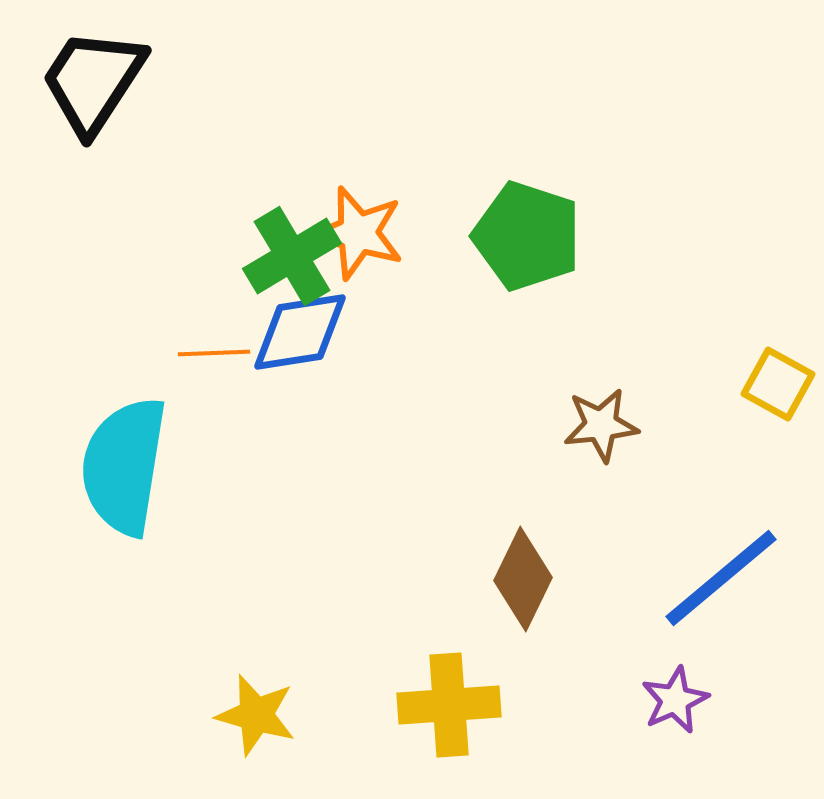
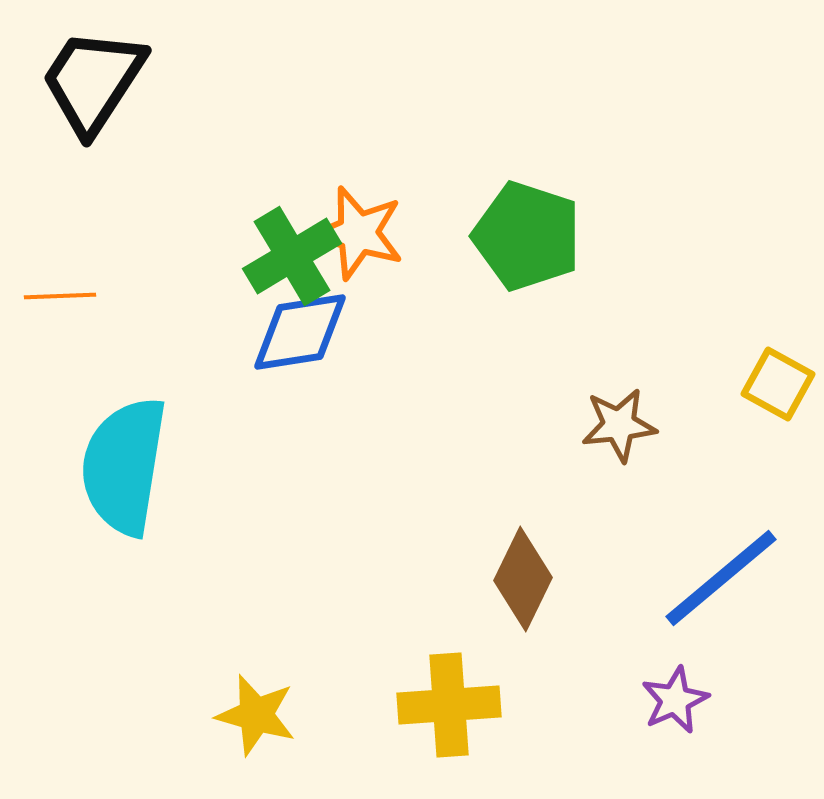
orange line: moved 154 px left, 57 px up
brown star: moved 18 px right
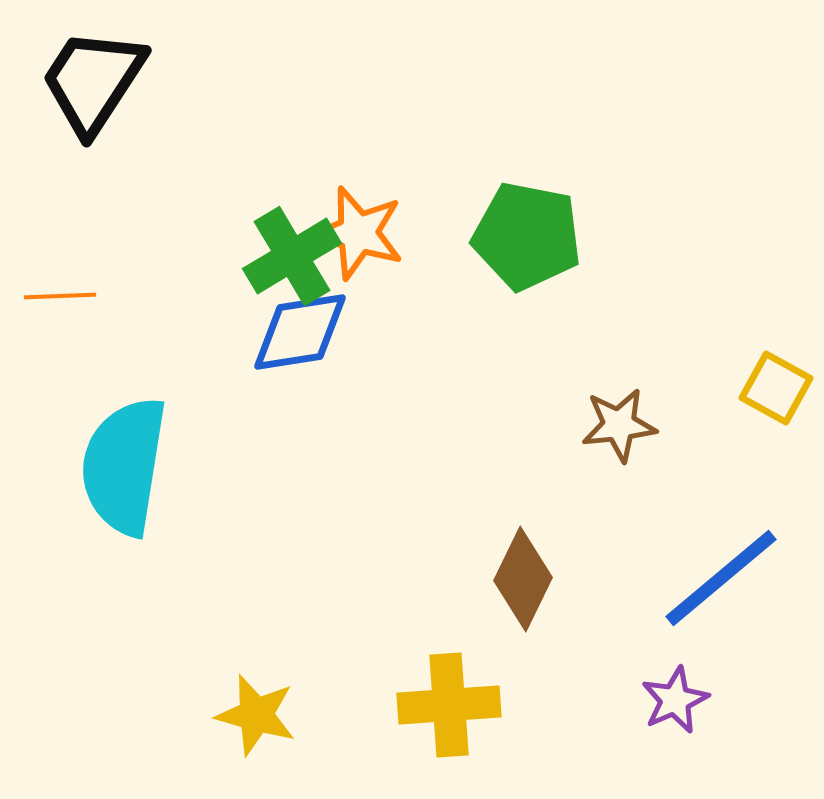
green pentagon: rotated 7 degrees counterclockwise
yellow square: moved 2 px left, 4 px down
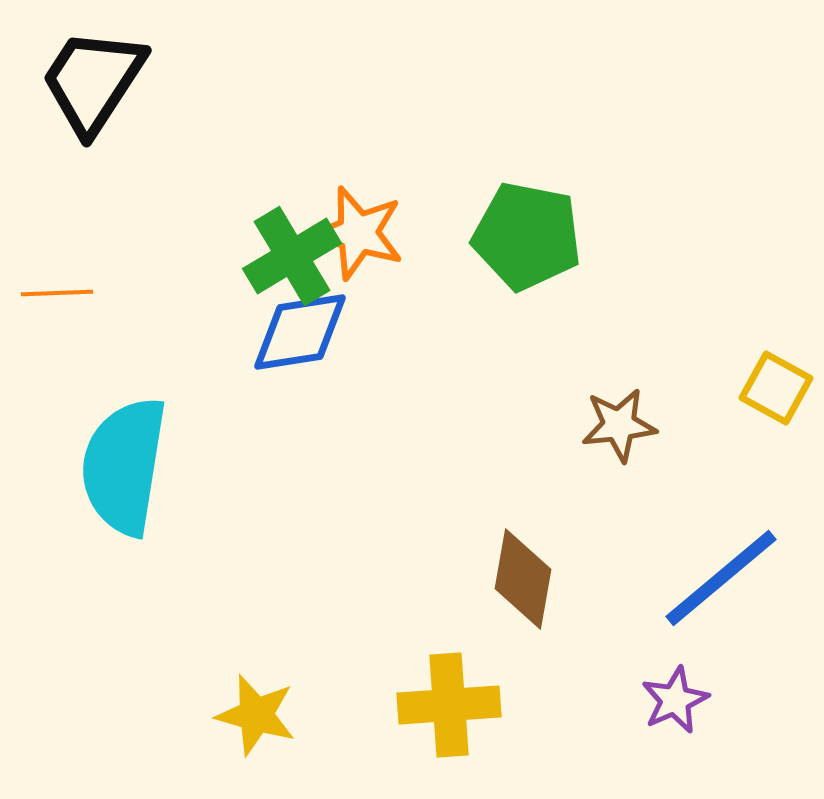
orange line: moved 3 px left, 3 px up
brown diamond: rotated 16 degrees counterclockwise
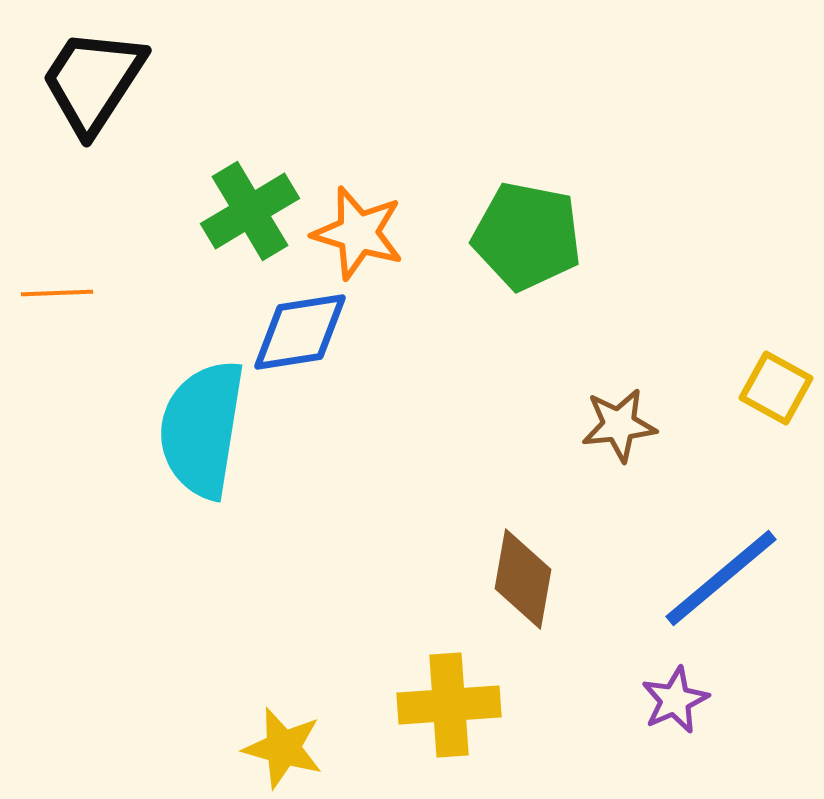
green cross: moved 42 px left, 45 px up
cyan semicircle: moved 78 px right, 37 px up
yellow star: moved 27 px right, 33 px down
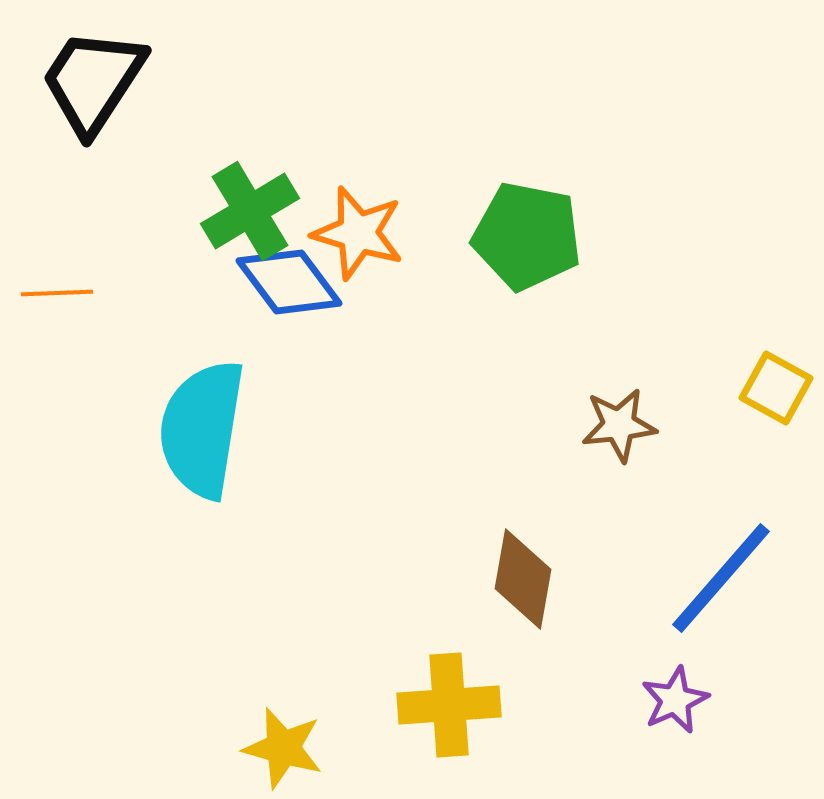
blue diamond: moved 11 px left, 50 px up; rotated 62 degrees clockwise
blue line: rotated 9 degrees counterclockwise
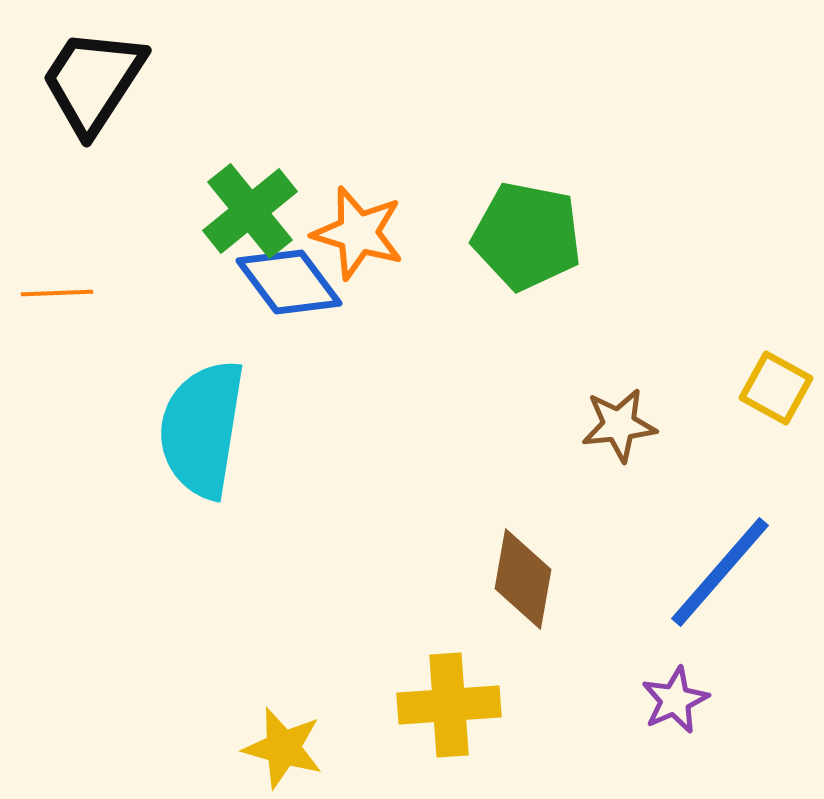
green cross: rotated 8 degrees counterclockwise
blue line: moved 1 px left, 6 px up
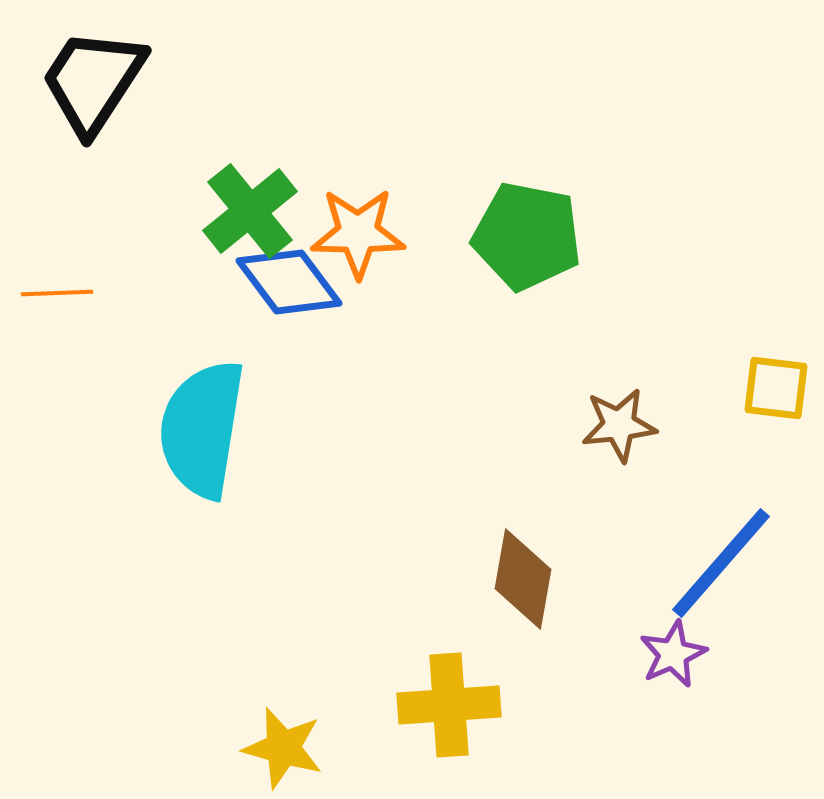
orange star: rotated 16 degrees counterclockwise
yellow square: rotated 22 degrees counterclockwise
blue line: moved 1 px right, 9 px up
purple star: moved 2 px left, 46 px up
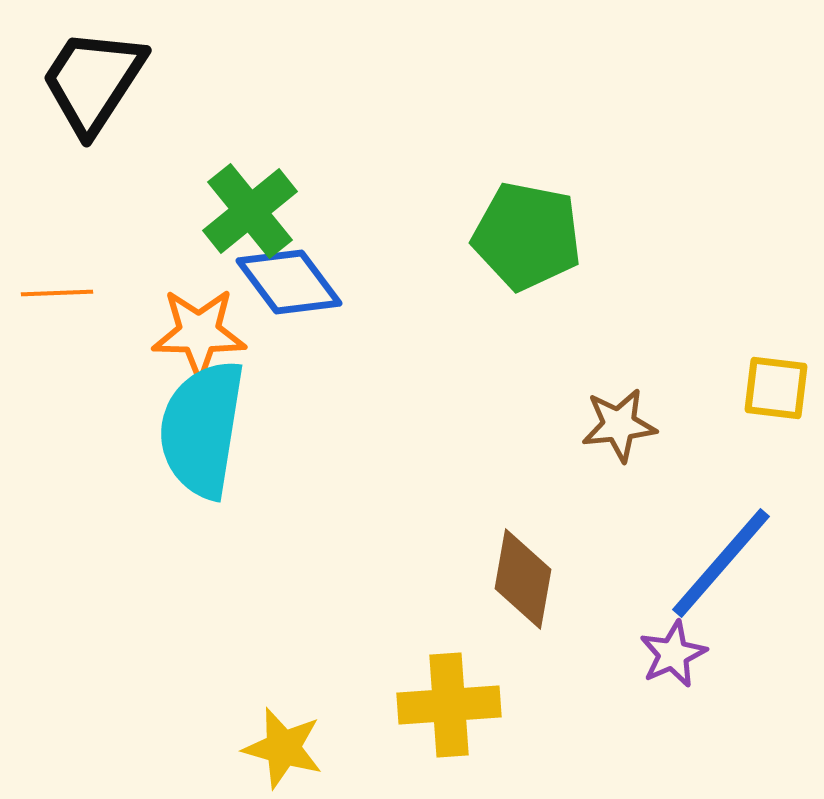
orange star: moved 159 px left, 100 px down
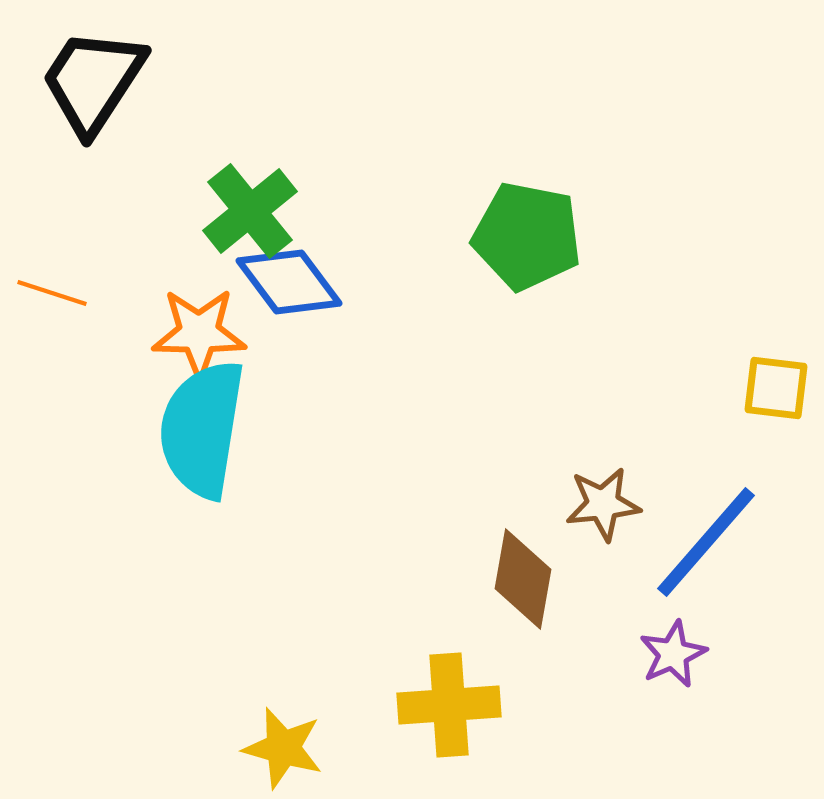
orange line: moved 5 px left; rotated 20 degrees clockwise
brown star: moved 16 px left, 79 px down
blue line: moved 15 px left, 21 px up
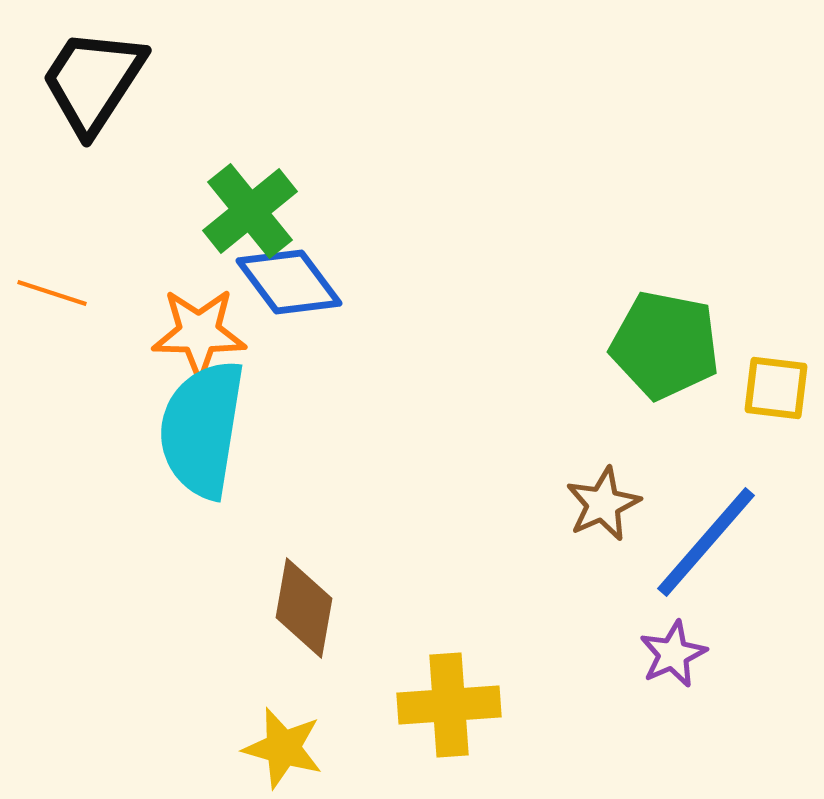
green pentagon: moved 138 px right, 109 px down
brown star: rotated 18 degrees counterclockwise
brown diamond: moved 219 px left, 29 px down
